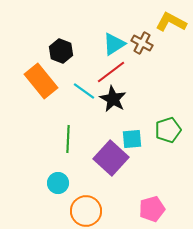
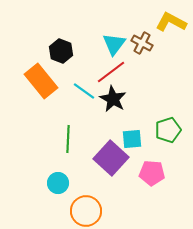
cyan triangle: rotated 20 degrees counterclockwise
pink pentagon: moved 36 px up; rotated 20 degrees clockwise
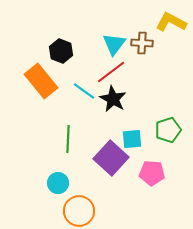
brown cross: rotated 25 degrees counterclockwise
orange circle: moved 7 px left
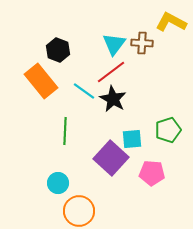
black hexagon: moved 3 px left, 1 px up
green line: moved 3 px left, 8 px up
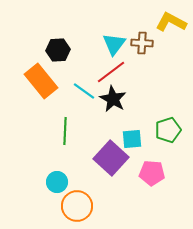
black hexagon: rotated 25 degrees counterclockwise
cyan circle: moved 1 px left, 1 px up
orange circle: moved 2 px left, 5 px up
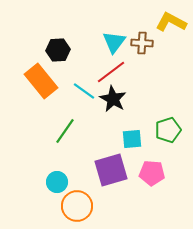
cyan triangle: moved 2 px up
green line: rotated 32 degrees clockwise
purple square: moved 12 px down; rotated 32 degrees clockwise
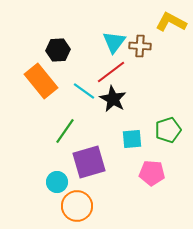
brown cross: moved 2 px left, 3 px down
purple square: moved 22 px left, 8 px up
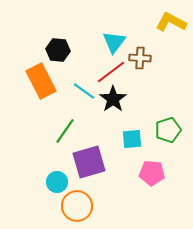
brown cross: moved 12 px down
black hexagon: rotated 10 degrees clockwise
orange rectangle: rotated 12 degrees clockwise
black star: rotated 8 degrees clockwise
